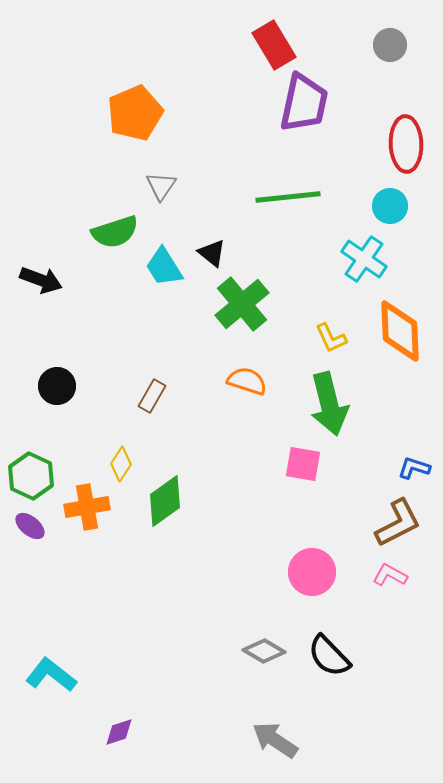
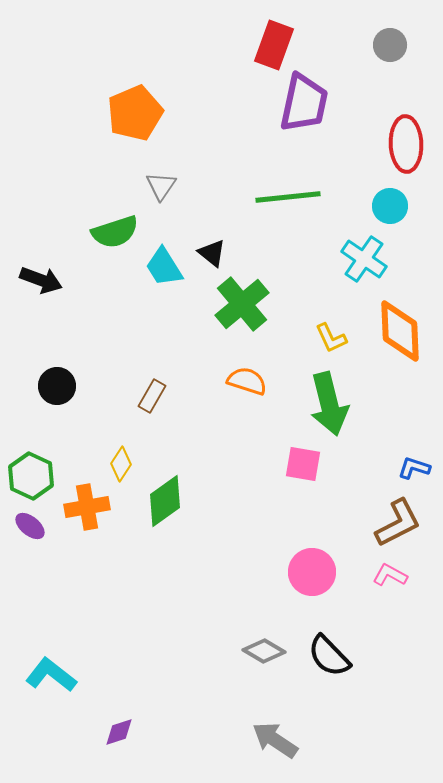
red rectangle: rotated 51 degrees clockwise
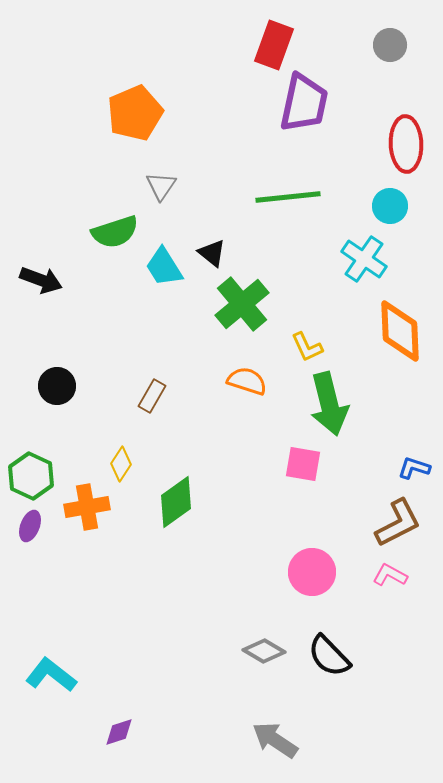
yellow L-shape: moved 24 px left, 9 px down
green diamond: moved 11 px right, 1 px down
purple ellipse: rotated 72 degrees clockwise
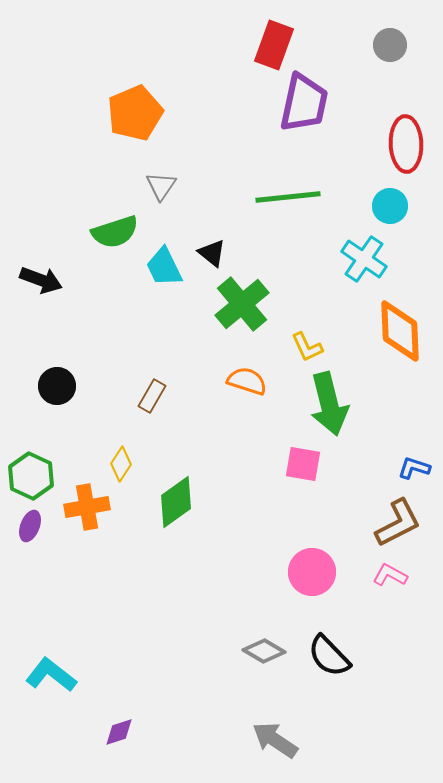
cyan trapezoid: rotated 6 degrees clockwise
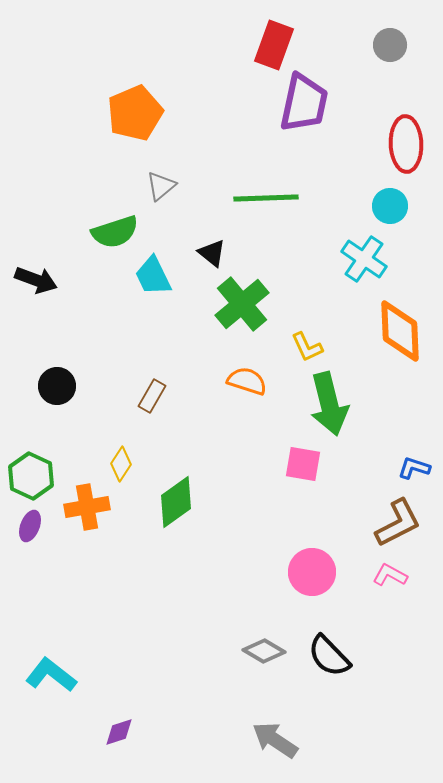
gray triangle: rotated 16 degrees clockwise
green line: moved 22 px left, 1 px down; rotated 4 degrees clockwise
cyan trapezoid: moved 11 px left, 9 px down
black arrow: moved 5 px left
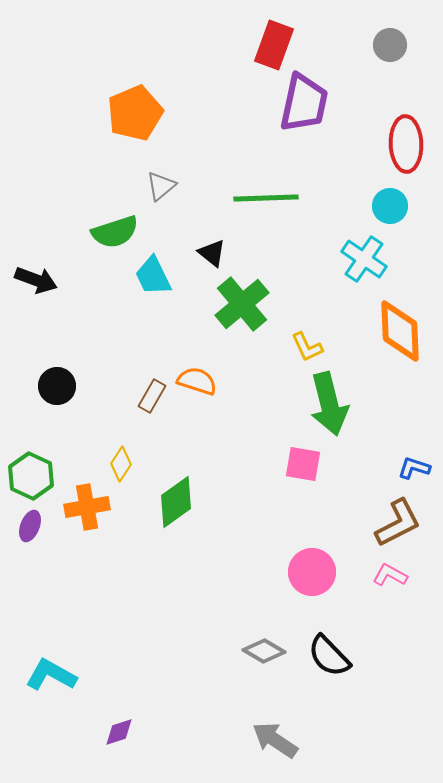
orange semicircle: moved 50 px left
cyan L-shape: rotated 9 degrees counterclockwise
